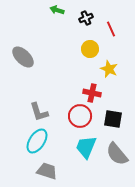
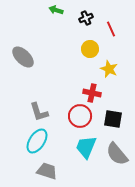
green arrow: moved 1 px left
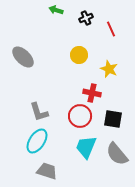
yellow circle: moved 11 px left, 6 px down
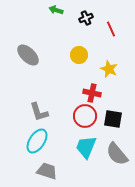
gray ellipse: moved 5 px right, 2 px up
red circle: moved 5 px right
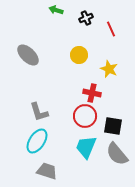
black square: moved 7 px down
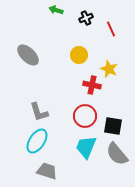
red cross: moved 8 px up
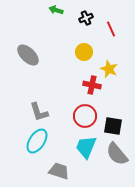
yellow circle: moved 5 px right, 3 px up
gray trapezoid: moved 12 px right
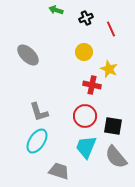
gray semicircle: moved 1 px left, 3 px down
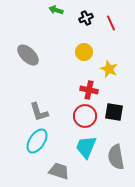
red line: moved 6 px up
red cross: moved 3 px left, 5 px down
black square: moved 1 px right, 14 px up
gray semicircle: rotated 30 degrees clockwise
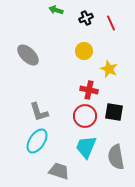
yellow circle: moved 1 px up
